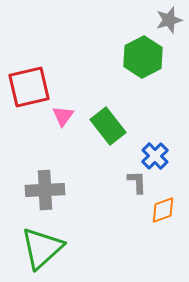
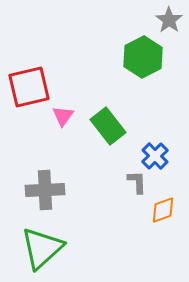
gray star: rotated 20 degrees counterclockwise
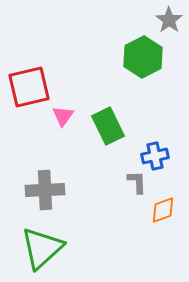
green rectangle: rotated 12 degrees clockwise
blue cross: rotated 32 degrees clockwise
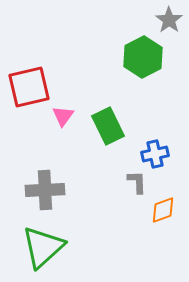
blue cross: moved 2 px up
green triangle: moved 1 px right, 1 px up
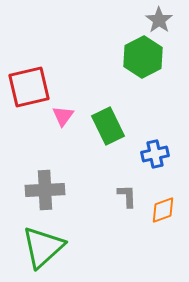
gray star: moved 10 px left
gray L-shape: moved 10 px left, 14 px down
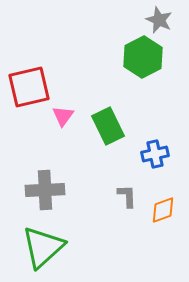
gray star: rotated 12 degrees counterclockwise
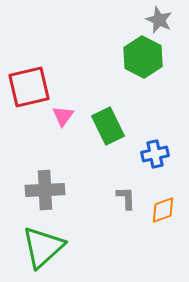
green hexagon: rotated 6 degrees counterclockwise
gray L-shape: moved 1 px left, 2 px down
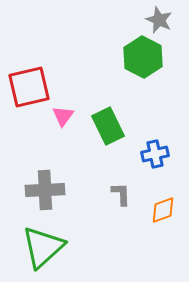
gray L-shape: moved 5 px left, 4 px up
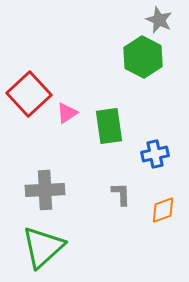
red square: moved 7 px down; rotated 30 degrees counterclockwise
pink triangle: moved 4 px right, 3 px up; rotated 20 degrees clockwise
green rectangle: moved 1 px right; rotated 18 degrees clockwise
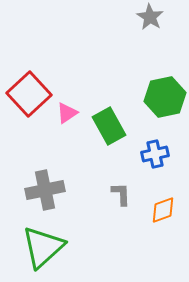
gray star: moved 9 px left, 3 px up; rotated 8 degrees clockwise
green hexagon: moved 22 px right, 40 px down; rotated 21 degrees clockwise
green rectangle: rotated 21 degrees counterclockwise
gray cross: rotated 9 degrees counterclockwise
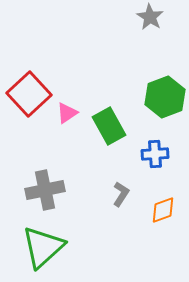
green hexagon: rotated 9 degrees counterclockwise
blue cross: rotated 8 degrees clockwise
gray L-shape: rotated 35 degrees clockwise
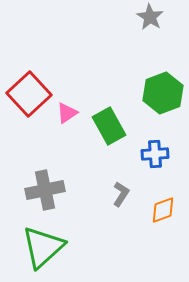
green hexagon: moved 2 px left, 4 px up
